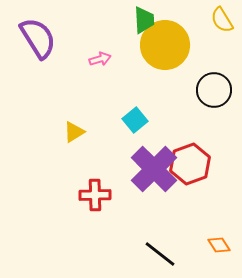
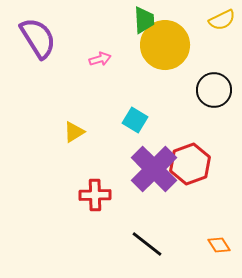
yellow semicircle: rotated 84 degrees counterclockwise
cyan square: rotated 20 degrees counterclockwise
black line: moved 13 px left, 10 px up
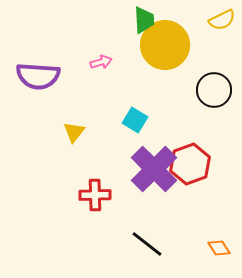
purple semicircle: moved 38 px down; rotated 126 degrees clockwise
pink arrow: moved 1 px right, 3 px down
yellow triangle: rotated 20 degrees counterclockwise
orange diamond: moved 3 px down
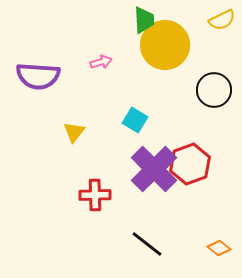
orange diamond: rotated 20 degrees counterclockwise
